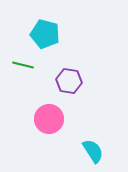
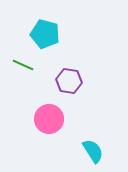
green line: rotated 10 degrees clockwise
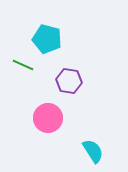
cyan pentagon: moved 2 px right, 5 px down
pink circle: moved 1 px left, 1 px up
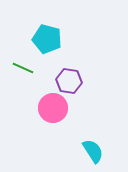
green line: moved 3 px down
pink circle: moved 5 px right, 10 px up
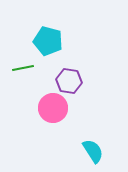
cyan pentagon: moved 1 px right, 2 px down
green line: rotated 35 degrees counterclockwise
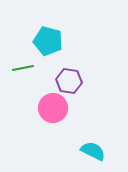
cyan semicircle: rotated 30 degrees counterclockwise
